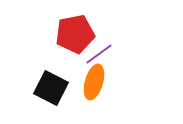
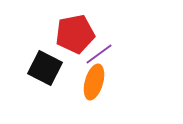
black square: moved 6 px left, 20 px up
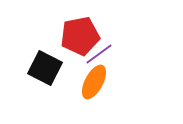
red pentagon: moved 5 px right, 2 px down
orange ellipse: rotated 12 degrees clockwise
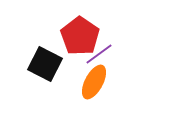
red pentagon: rotated 27 degrees counterclockwise
black square: moved 4 px up
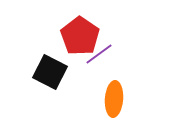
black square: moved 5 px right, 8 px down
orange ellipse: moved 20 px right, 17 px down; rotated 24 degrees counterclockwise
